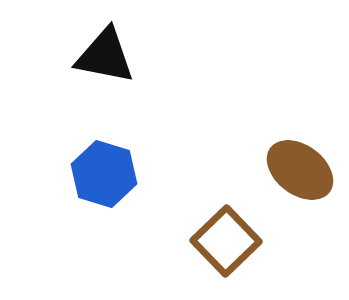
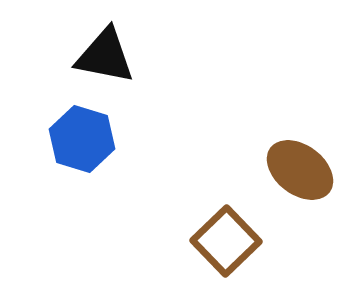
blue hexagon: moved 22 px left, 35 px up
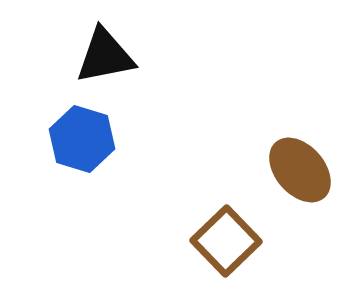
black triangle: rotated 22 degrees counterclockwise
brown ellipse: rotated 12 degrees clockwise
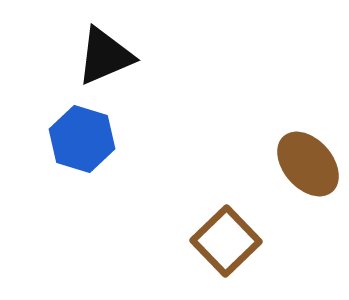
black triangle: rotated 12 degrees counterclockwise
brown ellipse: moved 8 px right, 6 px up
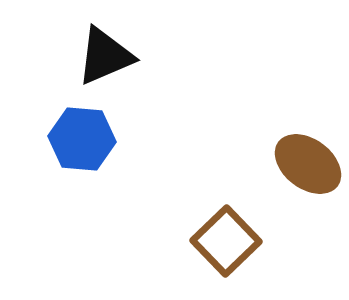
blue hexagon: rotated 12 degrees counterclockwise
brown ellipse: rotated 12 degrees counterclockwise
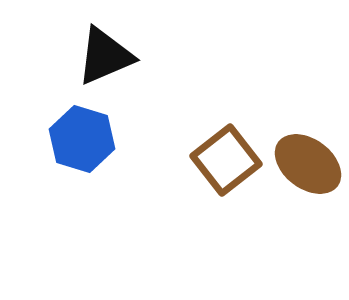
blue hexagon: rotated 12 degrees clockwise
brown square: moved 81 px up; rotated 6 degrees clockwise
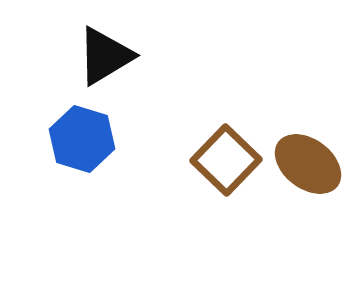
black triangle: rotated 8 degrees counterclockwise
brown square: rotated 8 degrees counterclockwise
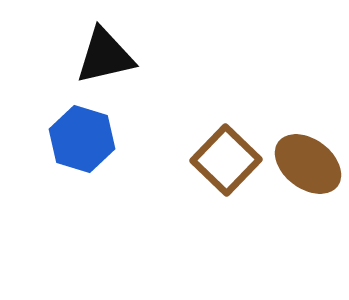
black triangle: rotated 18 degrees clockwise
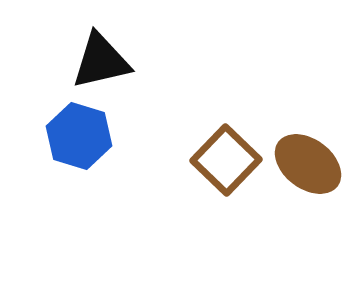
black triangle: moved 4 px left, 5 px down
blue hexagon: moved 3 px left, 3 px up
